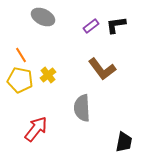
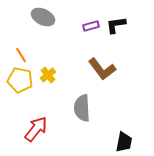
purple rectangle: rotated 21 degrees clockwise
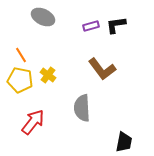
yellow cross: rotated 14 degrees counterclockwise
red arrow: moved 3 px left, 7 px up
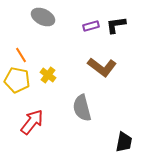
brown L-shape: moved 2 px up; rotated 16 degrees counterclockwise
yellow pentagon: moved 3 px left
gray semicircle: rotated 12 degrees counterclockwise
red arrow: moved 1 px left
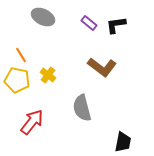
purple rectangle: moved 2 px left, 3 px up; rotated 56 degrees clockwise
black trapezoid: moved 1 px left
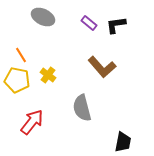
brown L-shape: rotated 12 degrees clockwise
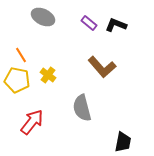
black L-shape: rotated 30 degrees clockwise
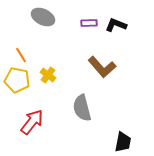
purple rectangle: rotated 42 degrees counterclockwise
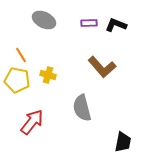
gray ellipse: moved 1 px right, 3 px down
yellow cross: rotated 21 degrees counterclockwise
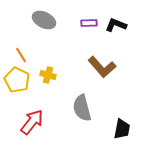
yellow pentagon: rotated 15 degrees clockwise
black trapezoid: moved 1 px left, 13 px up
